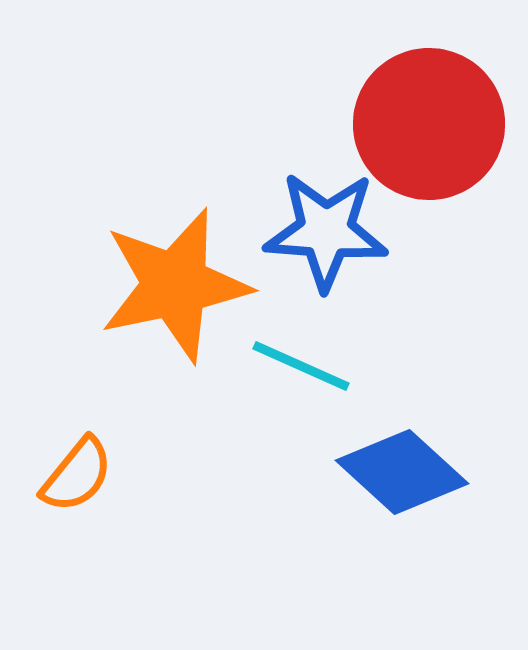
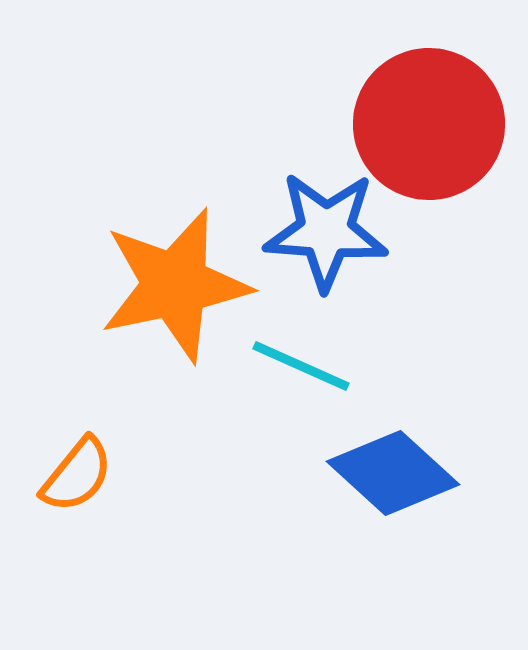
blue diamond: moved 9 px left, 1 px down
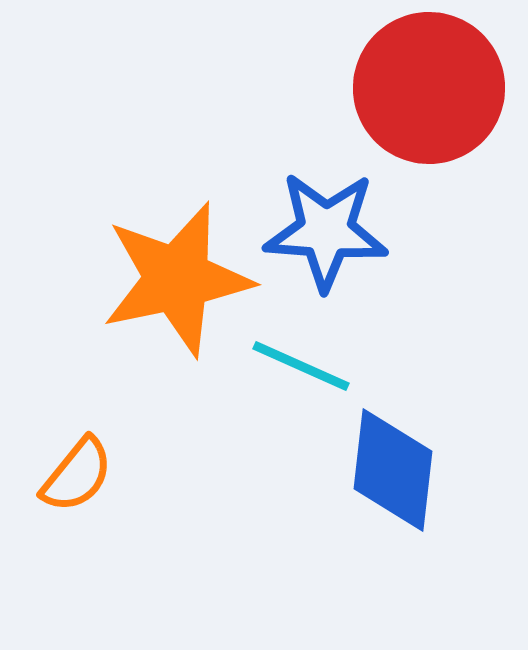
red circle: moved 36 px up
orange star: moved 2 px right, 6 px up
blue diamond: moved 3 px up; rotated 54 degrees clockwise
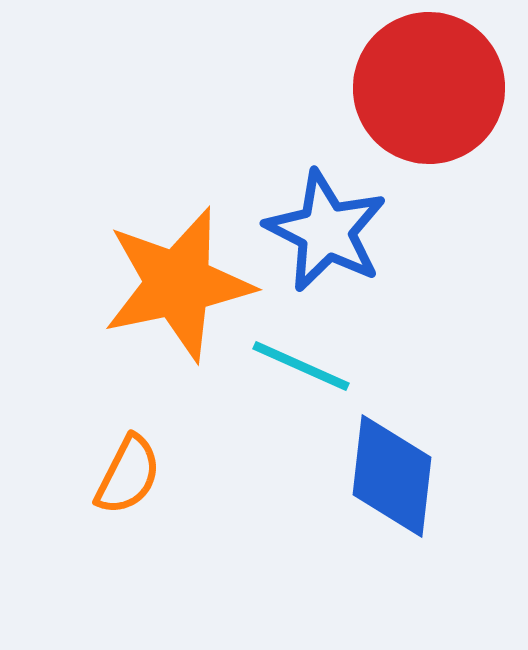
blue star: rotated 23 degrees clockwise
orange star: moved 1 px right, 5 px down
blue diamond: moved 1 px left, 6 px down
orange semicircle: moved 51 px right; rotated 12 degrees counterclockwise
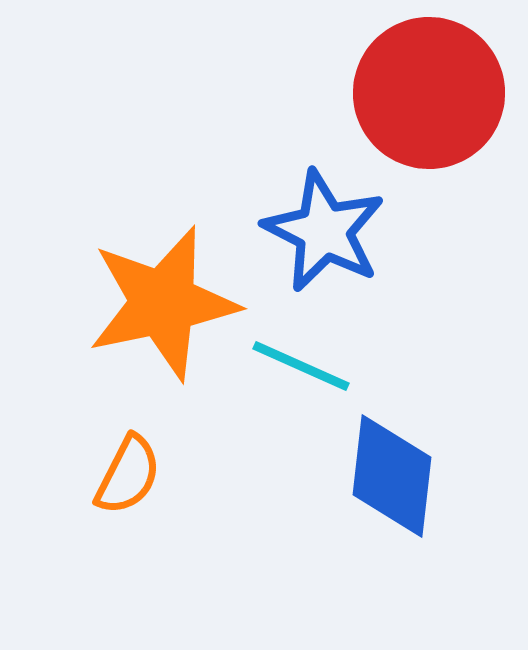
red circle: moved 5 px down
blue star: moved 2 px left
orange star: moved 15 px left, 19 px down
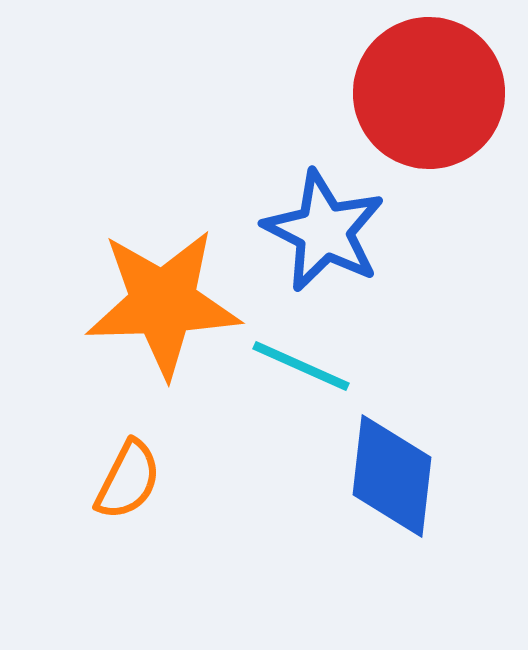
orange star: rotated 10 degrees clockwise
orange semicircle: moved 5 px down
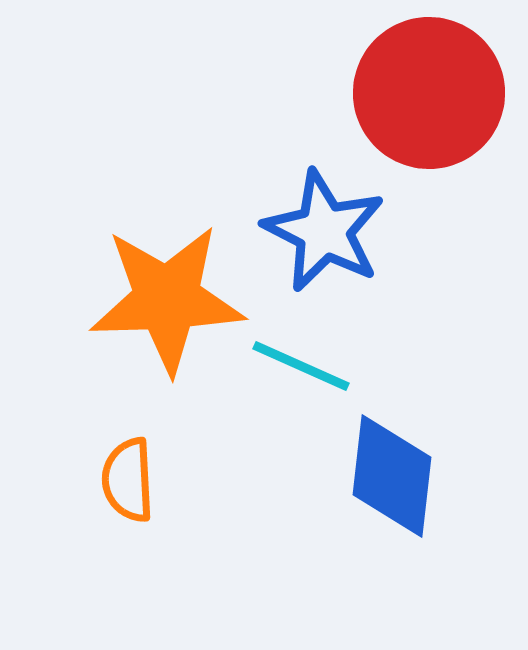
orange star: moved 4 px right, 4 px up
orange semicircle: rotated 150 degrees clockwise
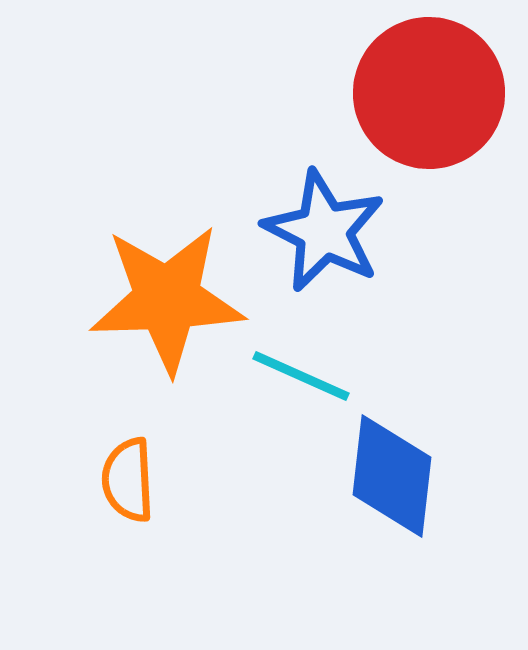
cyan line: moved 10 px down
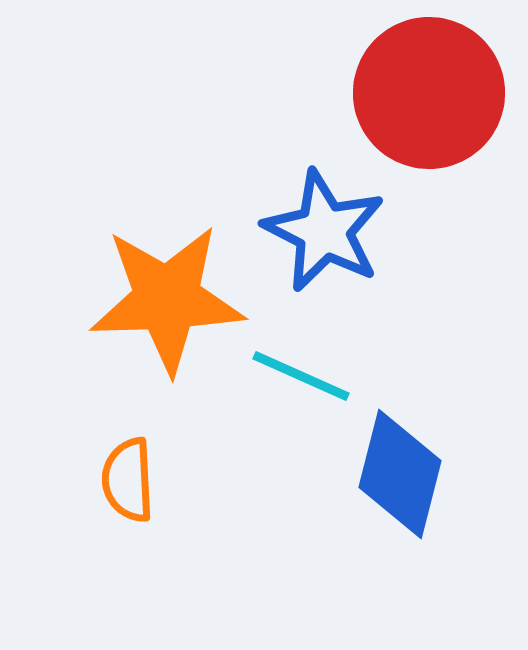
blue diamond: moved 8 px right, 2 px up; rotated 8 degrees clockwise
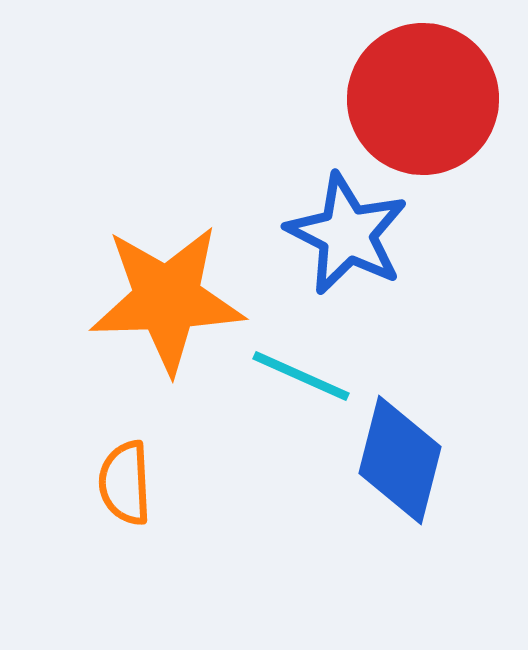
red circle: moved 6 px left, 6 px down
blue star: moved 23 px right, 3 px down
blue diamond: moved 14 px up
orange semicircle: moved 3 px left, 3 px down
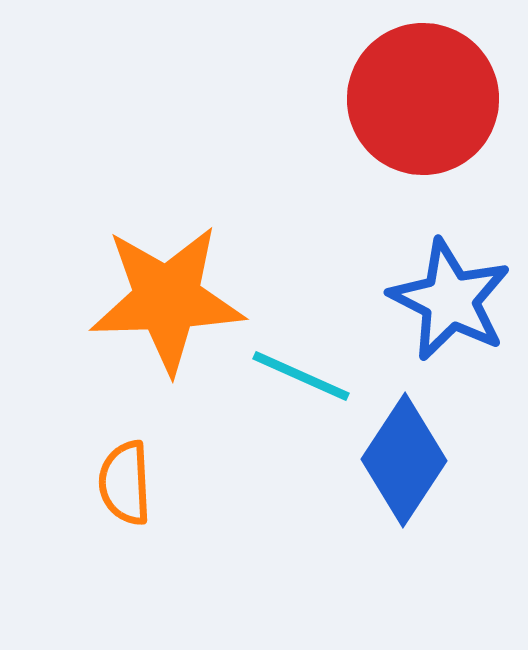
blue star: moved 103 px right, 66 px down
blue diamond: moved 4 px right; rotated 19 degrees clockwise
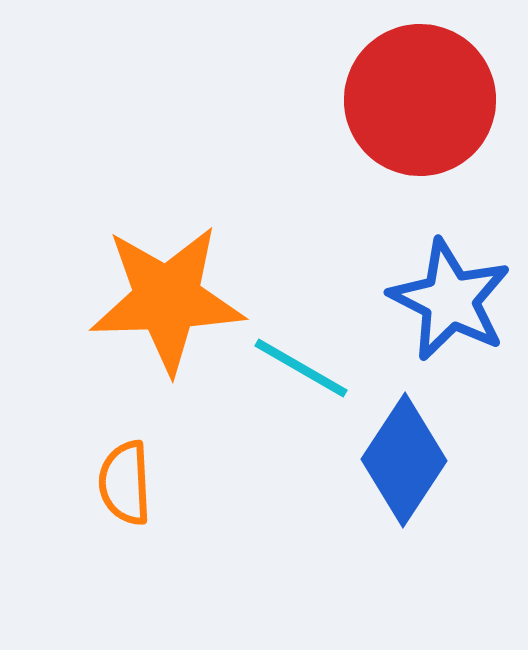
red circle: moved 3 px left, 1 px down
cyan line: moved 8 px up; rotated 6 degrees clockwise
